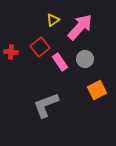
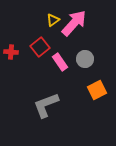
pink arrow: moved 6 px left, 4 px up
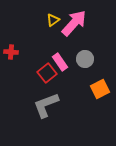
red square: moved 7 px right, 26 px down
orange square: moved 3 px right, 1 px up
